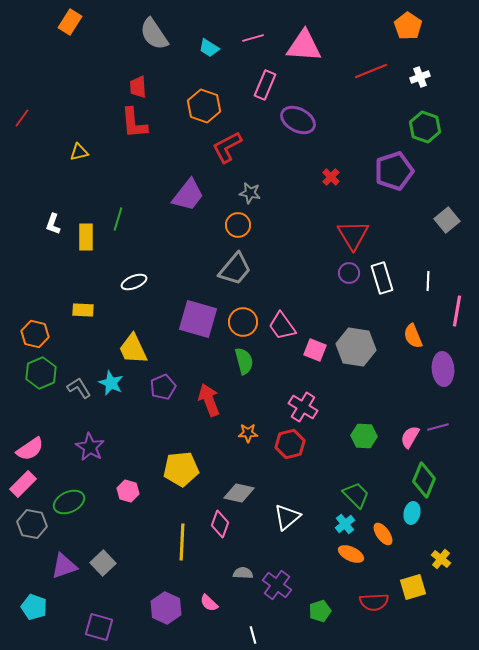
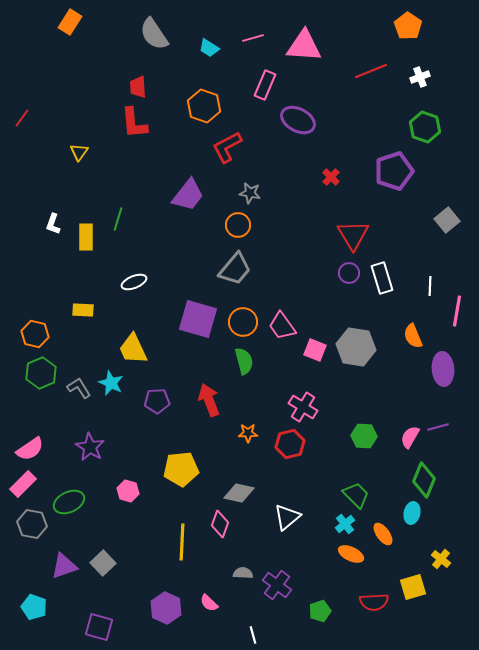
yellow triangle at (79, 152): rotated 42 degrees counterclockwise
white line at (428, 281): moved 2 px right, 5 px down
purple pentagon at (163, 387): moved 6 px left, 14 px down; rotated 20 degrees clockwise
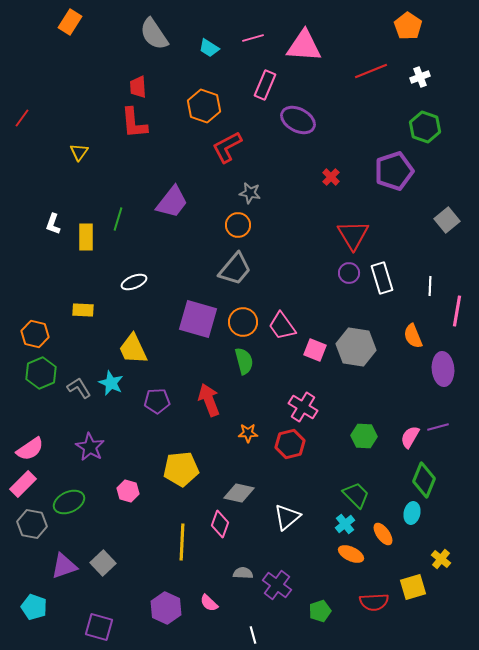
purple trapezoid at (188, 195): moved 16 px left, 7 px down
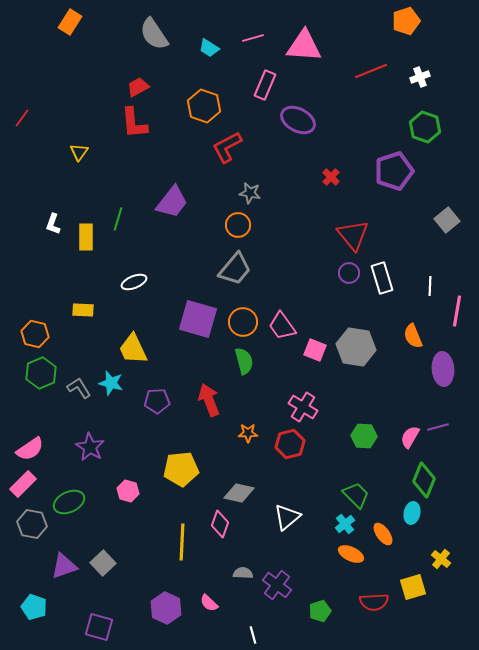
orange pentagon at (408, 26): moved 2 px left, 5 px up; rotated 20 degrees clockwise
red trapezoid at (138, 87): rotated 65 degrees clockwise
red triangle at (353, 235): rotated 8 degrees counterclockwise
cyan star at (111, 383): rotated 10 degrees counterclockwise
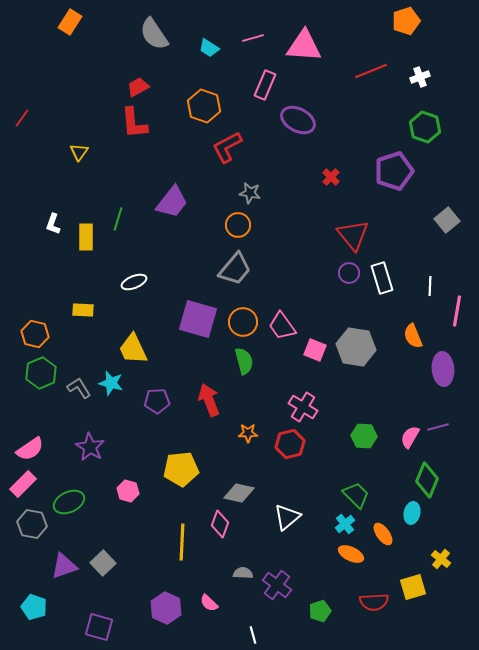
green diamond at (424, 480): moved 3 px right
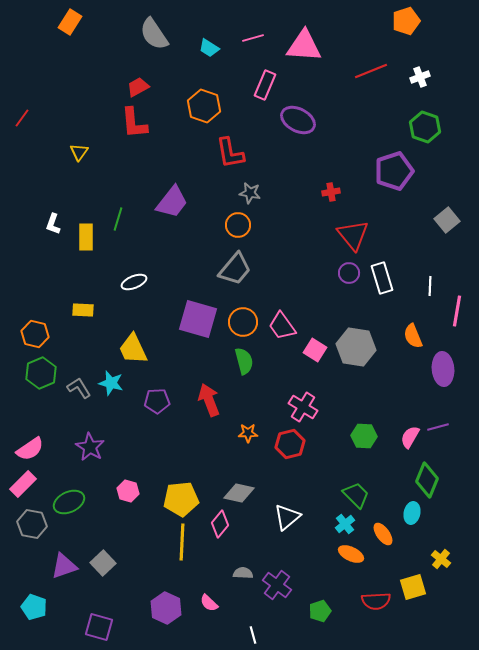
red L-shape at (227, 147): moved 3 px right, 6 px down; rotated 72 degrees counterclockwise
red cross at (331, 177): moved 15 px down; rotated 36 degrees clockwise
pink square at (315, 350): rotated 10 degrees clockwise
yellow pentagon at (181, 469): moved 30 px down
pink diamond at (220, 524): rotated 20 degrees clockwise
red semicircle at (374, 602): moved 2 px right, 1 px up
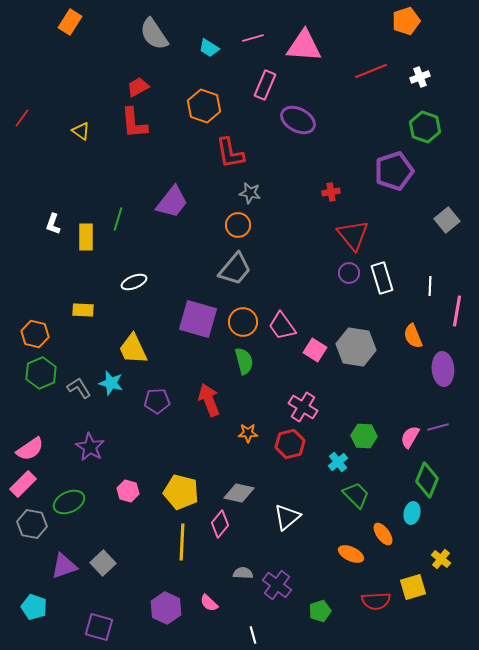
yellow triangle at (79, 152): moved 2 px right, 21 px up; rotated 30 degrees counterclockwise
yellow pentagon at (181, 499): moved 7 px up; rotated 20 degrees clockwise
cyan cross at (345, 524): moved 7 px left, 62 px up
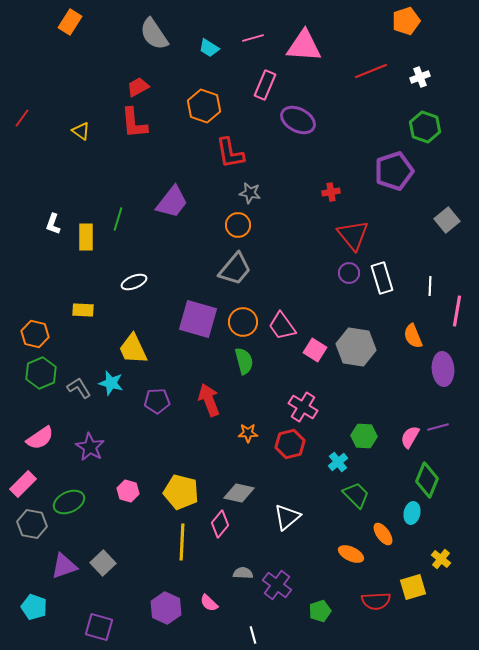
pink semicircle at (30, 449): moved 10 px right, 11 px up
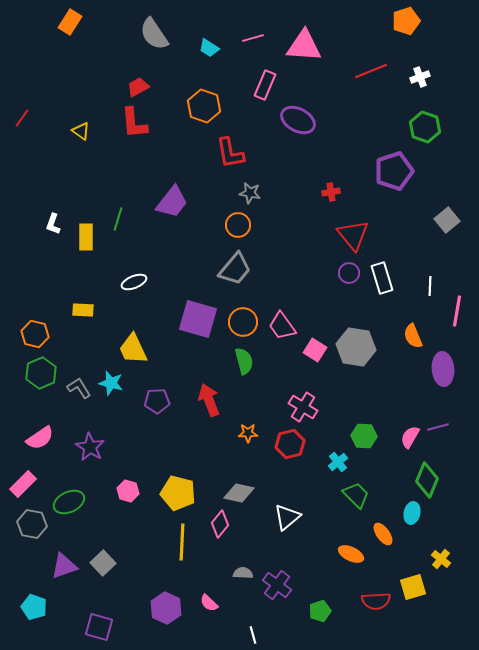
yellow pentagon at (181, 492): moved 3 px left, 1 px down
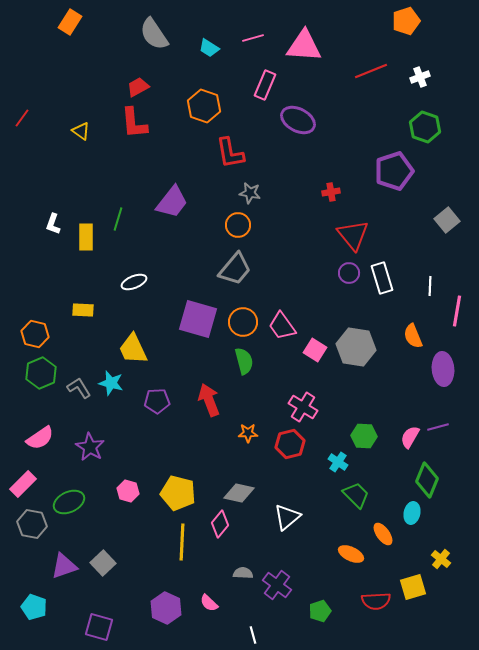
cyan cross at (338, 462): rotated 18 degrees counterclockwise
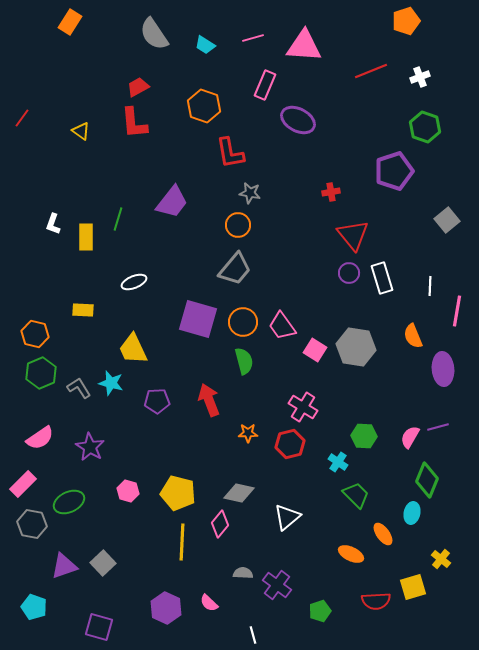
cyan trapezoid at (209, 48): moved 4 px left, 3 px up
